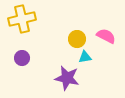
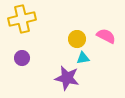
cyan triangle: moved 2 px left, 1 px down
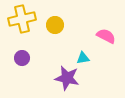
yellow circle: moved 22 px left, 14 px up
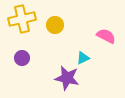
cyan triangle: rotated 16 degrees counterclockwise
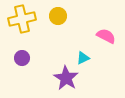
yellow circle: moved 3 px right, 9 px up
purple star: moved 1 px left; rotated 20 degrees clockwise
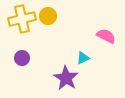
yellow circle: moved 10 px left
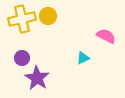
purple star: moved 29 px left
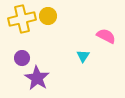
cyan triangle: moved 2 px up; rotated 32 degrees counterclockwise
